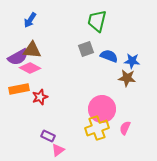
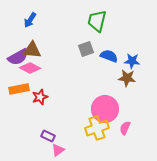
pink circle: moved 3 px right
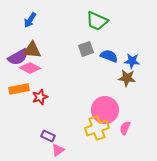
green trapezoid: rotated 80 degrees counterclockwise
pink circle: moved 1 px down
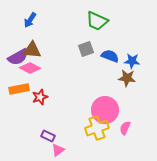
blue semicircle: moved 1 px right
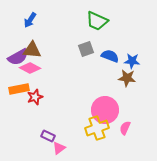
red star: moved 5 px left
pink triangle: moved 1 px right, 2 px up
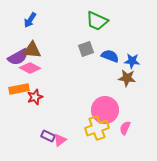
pink triangle: moved 1 px right, 8 px up
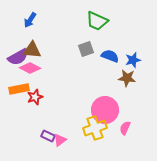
blue star: moved 1 px right, 1 px up; rotated 21 degrees counterclockwise
yellow cross: moved 2 px left
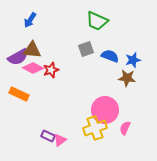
pink diamond: moved 3 px right
orange rectangle: moved 5 px down; rotated 36 degrees clockwise
red star: moved 16 px right, 27 px up
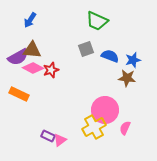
yellow cross: moved 1 px left, 1 px up; rotated 10 degrees counterclockwise
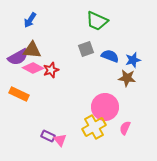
pink circle: moved 3 px up
pink triangle: rotated 32 degrees counterclockwise
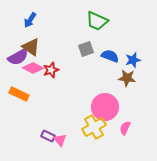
brown triangle: moved 1 px left, 3 px up; rotated 30 degrees clockwise
